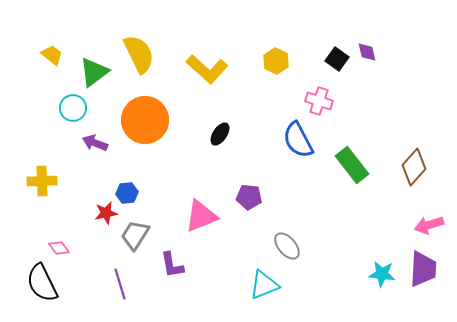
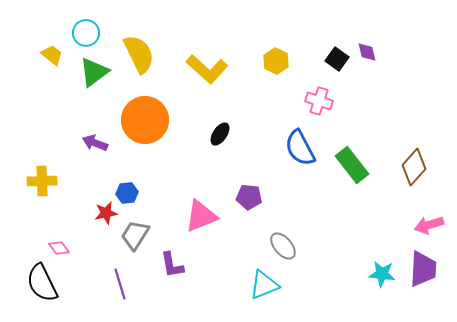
cyan circle: moved 13 px right, 75 px up
blue semicircle: moved 2 px right, 8 px down
gray ellipse: moved 4 px left
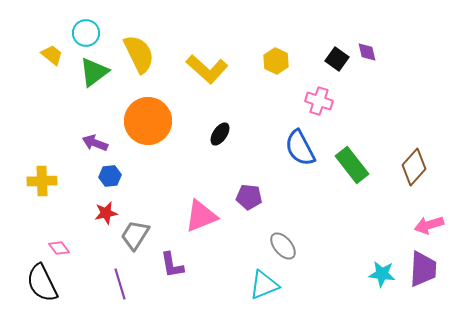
orange circle: moved 3 px right, 1 px down
blue hexagon: moved 17 px left, 17 px up
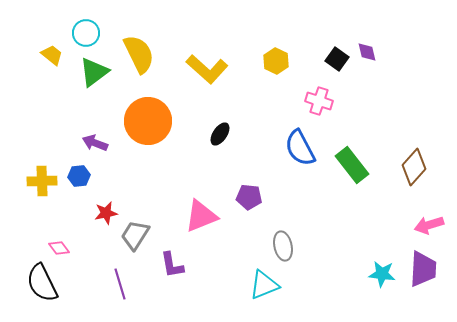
blue hexagon: moved 31 px left
gray ellipse: rotated 28 degrees clockwise
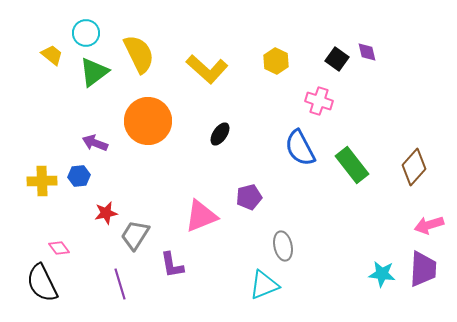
purple pentagon: rotated 20 degrees counterclockwise
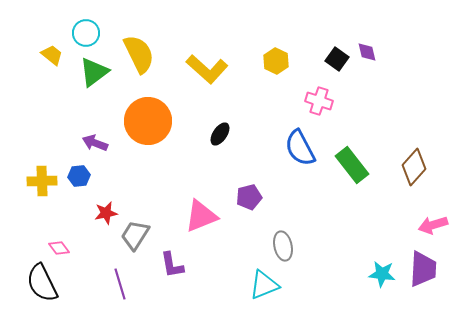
pink arrow: moved 4 px right
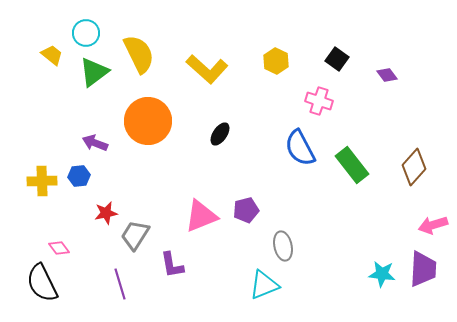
purple diamond: moved 20 px right, 23 px down; rotated 25 degrees counterclockwise
purple pentagon: moved 3 px left, 13 px down
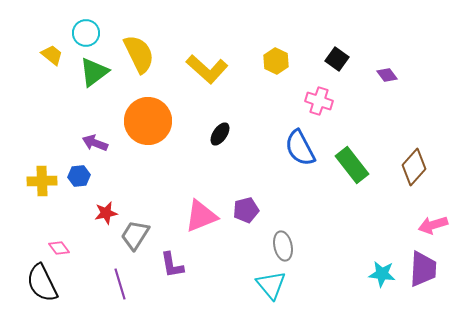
cyan triangle: moved 7 px right; rotated 48 degrees counterclockwise
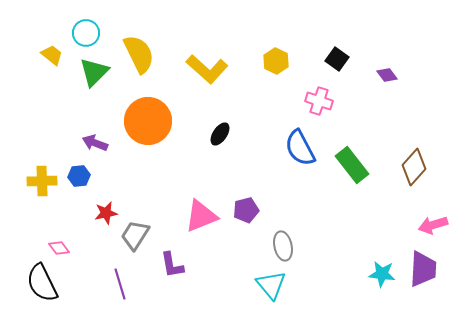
green triangle: rotated 8 degrees counterclockwise
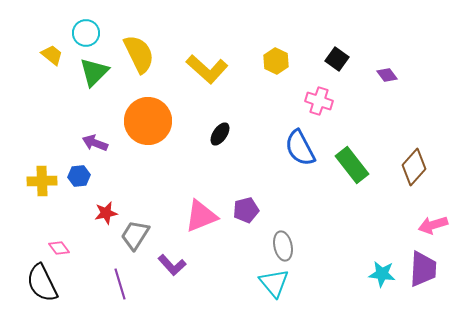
purple L-shape: rotated 32 degrees counterclockwise
cyan triangle: moved 3 px right, 2 px up
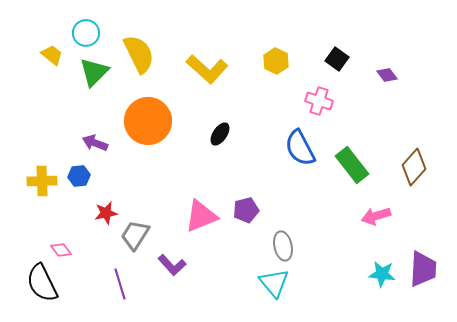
pink arrow: moved 57 px left, 9 px up
pink diamond: moved 2 px right, 2 px down
